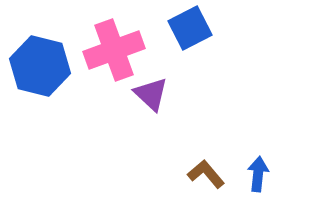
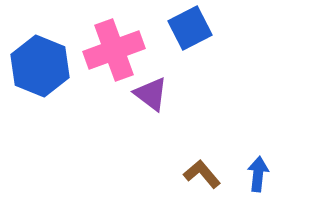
blue hexagon: rotated 8 degrees clockwise
purple triangle: rotated 6 degrees counterclockwise
brown L-shape: moved 4 px left
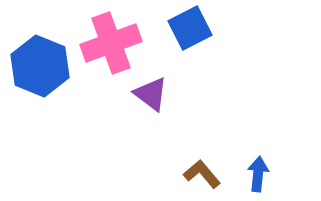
pink cross: moved 3 px left, 7 px up
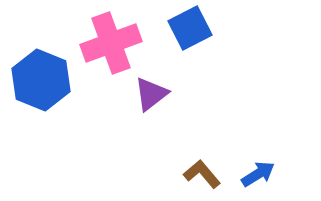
blue hexagon: moved 1 px right, 14 px down
purple triangle: rotated 45 degrees clockwise
blue arrow: rotated 52 degrees clockwise
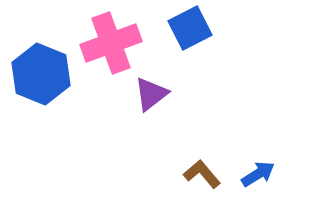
blue hexagon: moved 6 px up
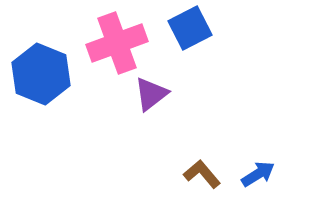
pink cross: moved 6 px right
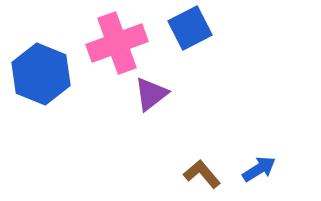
blue arrow: moved 1 px right, 5 px up
